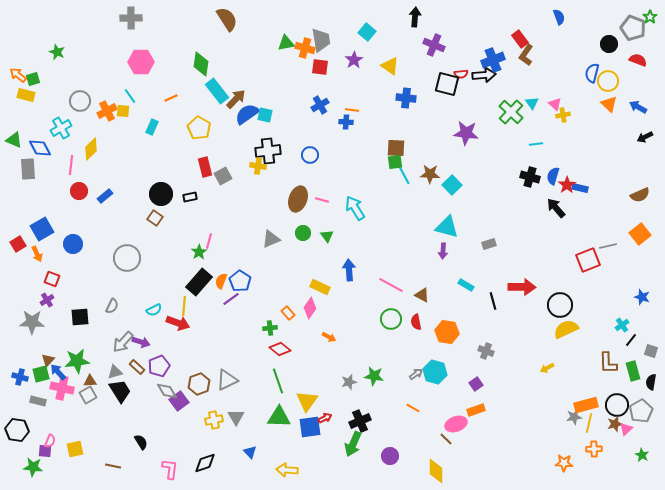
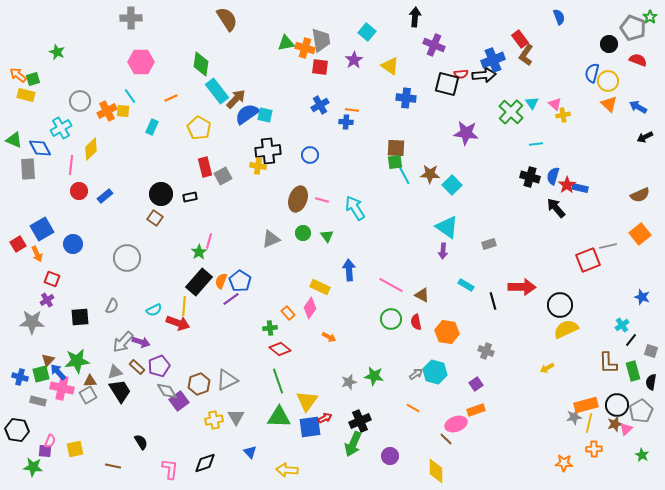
cyan triangle at (447, 227): rotated 20 degrees clockwise
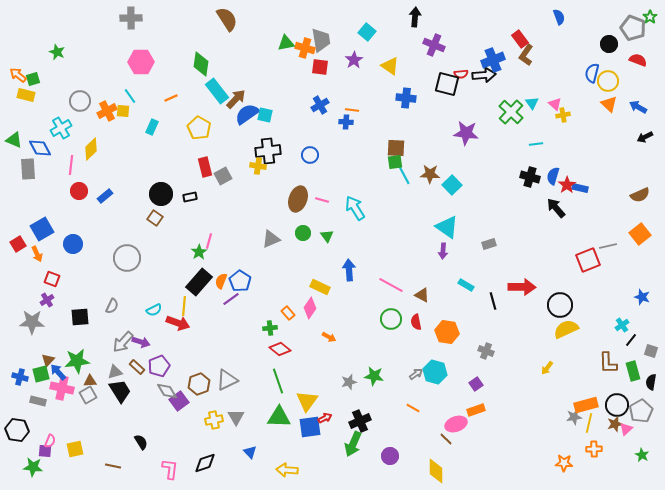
yellow arrow at (547, 368): rotated 24 degrees counterclockwise
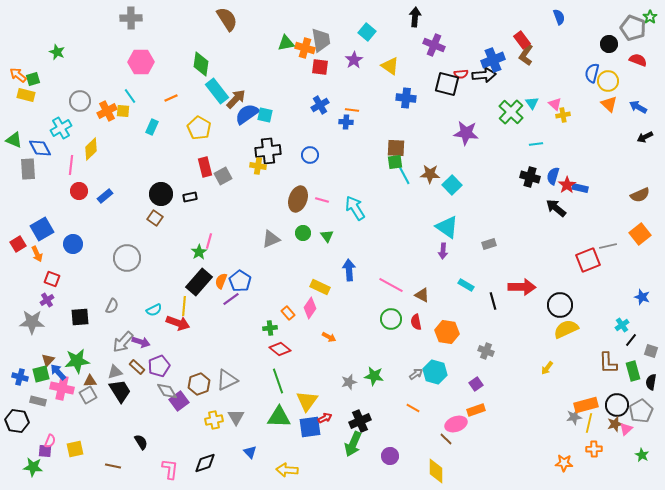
red rectangle at (520, 39): moved 2 px right, 1 px down
black arrow at (556, 208): rotated 10 degrees counterclockwise
black hexagon at (17, 430): moved 9 px up
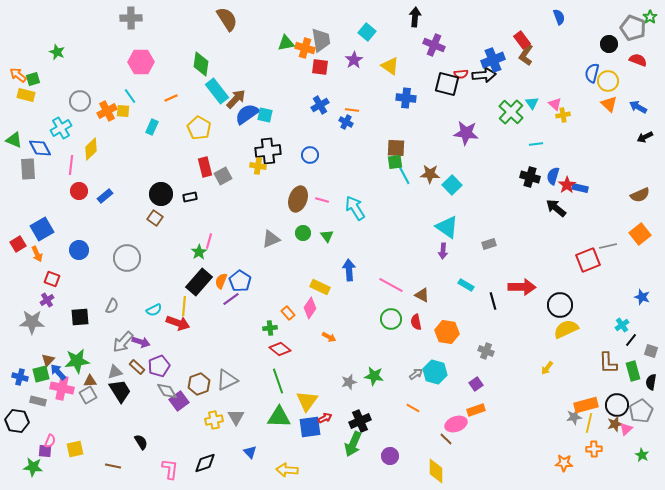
blue cross at (346, 122): rotated 24 degrees clockwise
blue circle at (73, 244): moved 6 px right, 6 px down
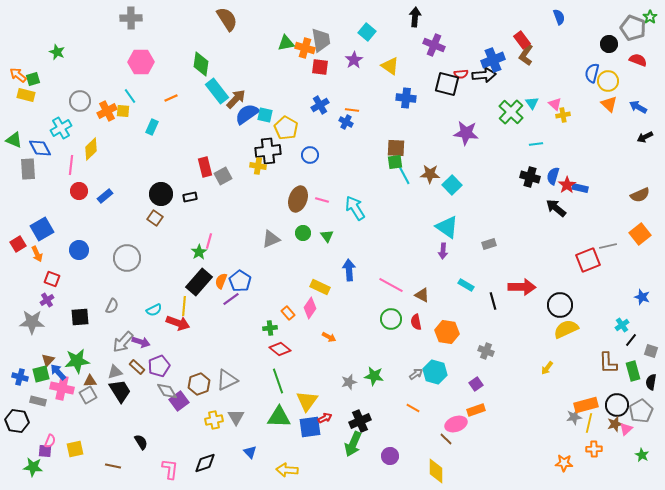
yellow pentagon at (199, 128): moved 87 px right
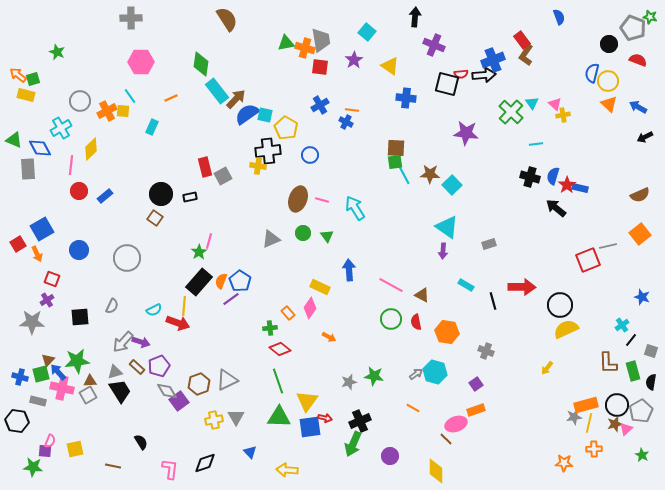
green star at (650, 17): rotated 24 degrees counterclockwise
red arrow at (325, 418): rotated 40 degrees clockwise
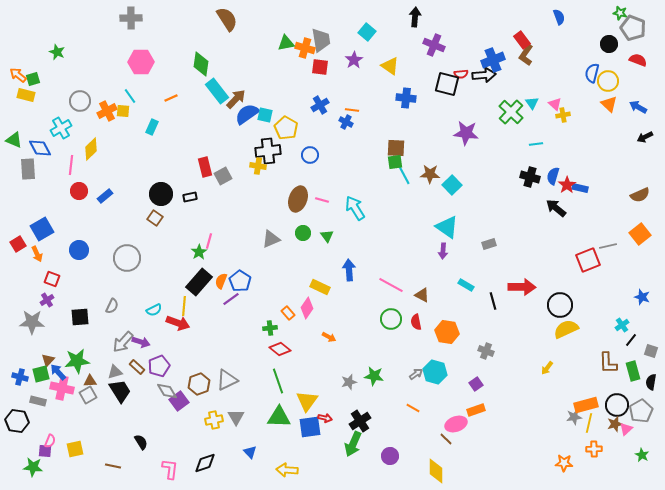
green star at (650, 17): moved 30 px left, 4 px up
pink diamond at (310, 308): moved 3 px left
black cross at (360, 421): rotated 10 degrees counterclockwise
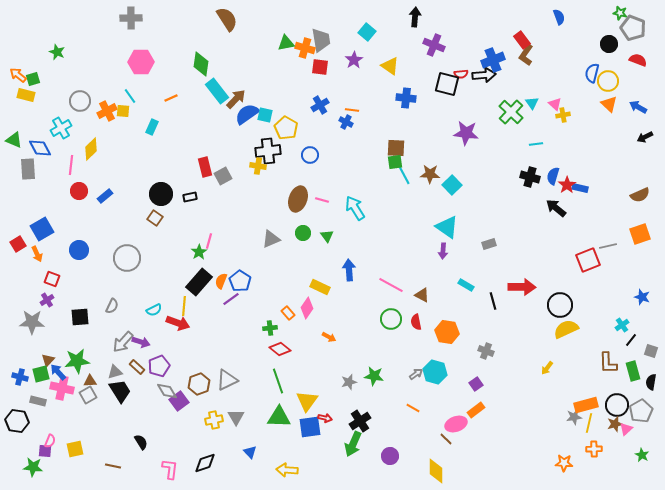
orange square at (640, 234): rotated 20 degrees clockwise
orange rectangle at (476, 410): rotated 18 degrees counterclockwise
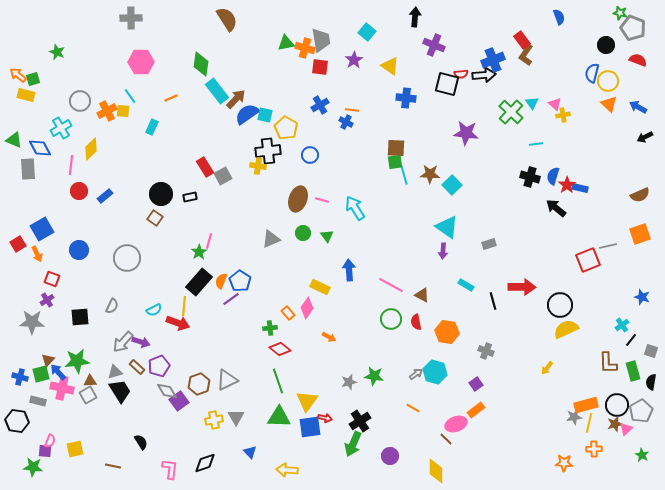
black circle at (609, 44): moved 3 px left, 1 px down
red rectangle at (205, 167): rotated 18 degrees counterclockwise
cyan line at (404, 175): rotated 12 degrees clockwise
